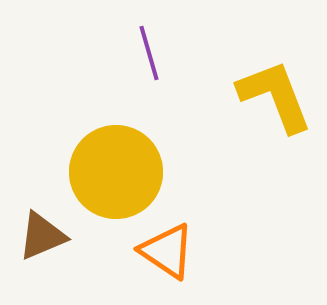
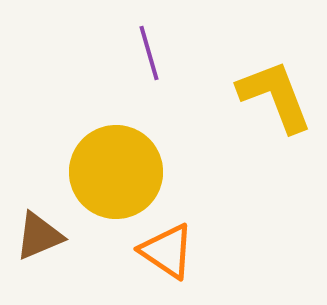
brown triangle: moved 3 px left
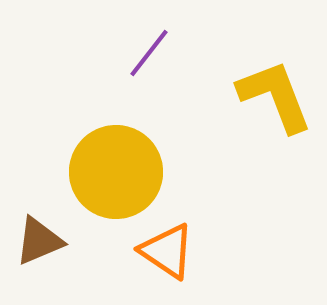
purple line: rotated 54 degrees clockwise
brown triangle: moved 5 px down
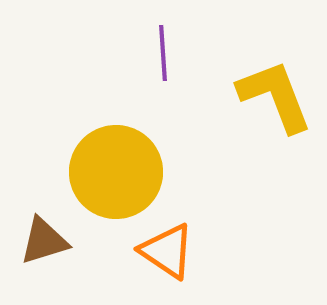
purple line: moved 14 px right; rotated 42 degrees counterclockwise
brown triangle: moved 5 px right; rotated 6 degrees clockwise
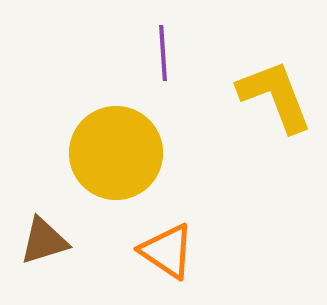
yellow circle: moved 19 px up
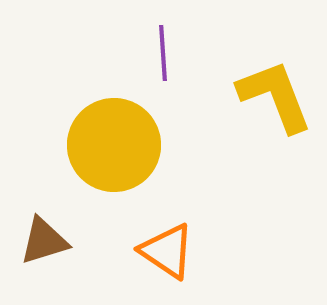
yellow circle: moved 2 px left, 8 px up
